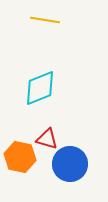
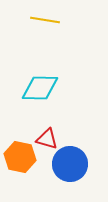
cyan diamond: rotated 24 degrees clockwise
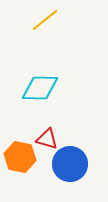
yellow line: rotated 48 degrees counterclockwise
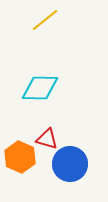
orange hexagon: rotated 12 degrees clockwise
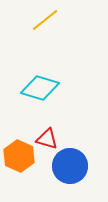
cyan diamond: rotated 15 degrees clockwise
orange hexagon: moved 1 px left, 1 px up
blue circle: moved 2 px down
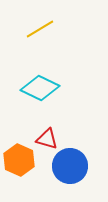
yellow line: moved 5 px left, 9 px down; rotated 8 degrees clockwise
cyan diamond: rotated 9 degrees clockwise
orange hexagon: moved 4 px down
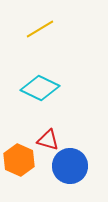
red triangle: moved 1 px right, 1 px down
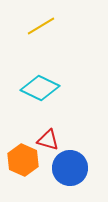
yellow line: moved 1 px right, 3 px up
orange hexagon: moved 4 px right
blue circle: moved 2 px down
